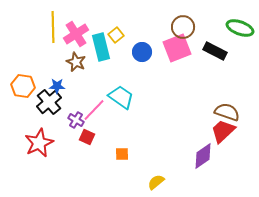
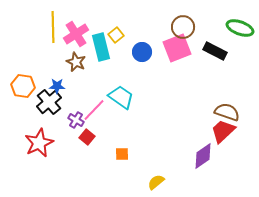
red square: rotated 14 degrees clockwise
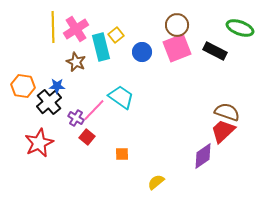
brown circle: moved 6 px left, 2 px up
pink cross: moved 5 px up
purple cross: moved 2 px up
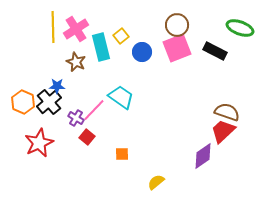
yellow square: moved 5 px right, 1 px down
orange hexagon: moved 16 px down; rotated 15 degrees clockwise
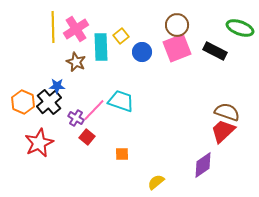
cyan rectangle: rotated 12 degrees clockwise
cyan trapezoid: moved 4 px down; rotated 16 degrees counterclockwise
purple diamond: moved 9 px down
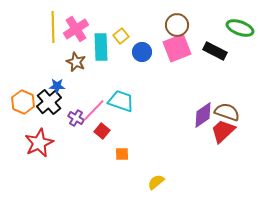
red square: moved 15 px right, 6 px up
purple diamond: moved 50 px up
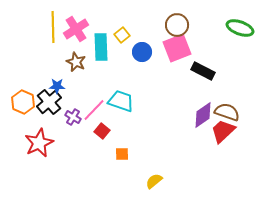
yellow square: moved 1 px right, 1 px up
black rectangle: moved 12 px left, 20 px down
purple cross: moved 3 px left, 1 px up
yellow semicircle: moved 2 px left, 1 px up
